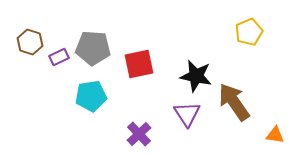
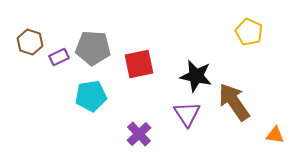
yellow pentagon: rotated 24 degrees counterclockwise
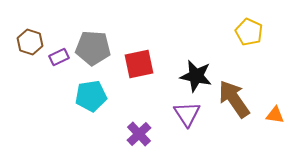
brown arrow: moved 3 px up
orange triangle: moved 20 px up
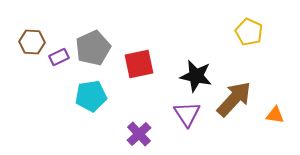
brown hexagon: moved 2 px right; rotated 15 degrees counterclockwise
gray pentagon: rotated 28 degrees counterclockwise
brown arrow: rotated 78 degrees clockwise
